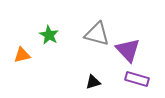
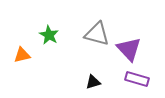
purple triangle: moved 1 px right, 1 px up
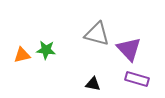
green star: moved 3 px left, 15 px down; rotated 24 degrees counterclockwise
black triangle: moved 2 px down; rotated 28 degrees clockwise
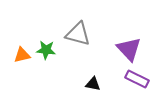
gray triangle: moved 19 px left
purple rectangle: rotated 10 degrees clockwise
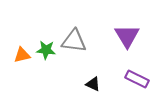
gray triangle: moved 4 px left, 7 px down; rotated 8 degrees counterclockwise
purple triangle: moved 2 px left, 13 px up; rotated 12 degrees clockwise
black triangle: rotated 14 degrees clockwise
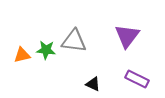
purple triangle: rotated 8 degrees clockwise
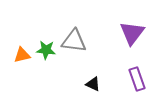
purple triangle: moved 5 px right, 3 px up
purple rectangle: rotated 45 degrees clockwise
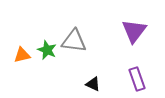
purple triangle: moved 2 px right, 2 px up
green star: moved 1 px right; rotated 18 degrees clockwise
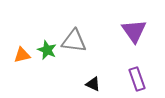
purple triangle: rotated 12 degrees counterclockwise
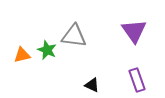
gray triangle: moved 5 px up
purple rectangle: moved 1 px down
black triangle: moved 1 px left, 1 px down
